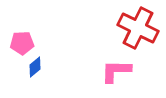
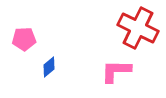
pink pentagon: moved 2 px right, 4 px up
blue diamond: moved 14 px right
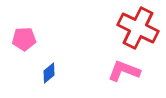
blue diamond: moved 6 px down
pink L-shape: moved 8 px right; rotated 20 degrees clockwise
